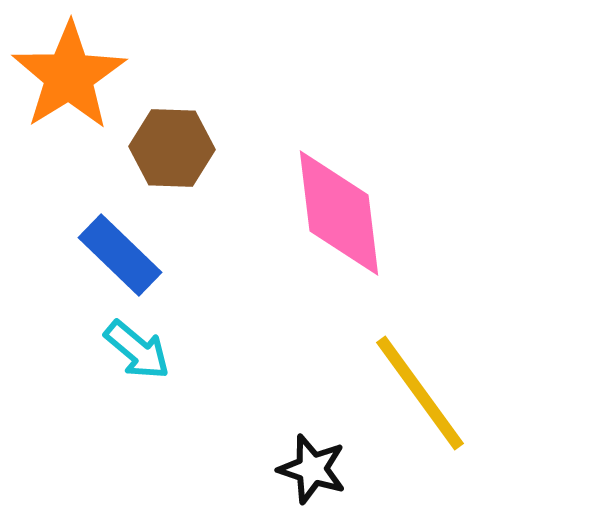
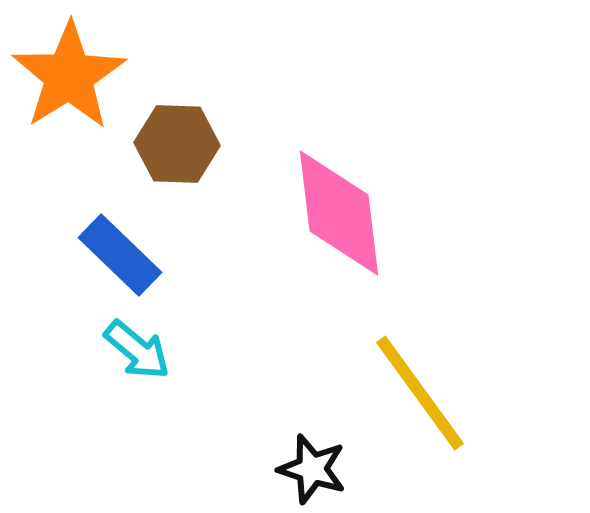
brown hexagon: moved 5 px right, 4 px up
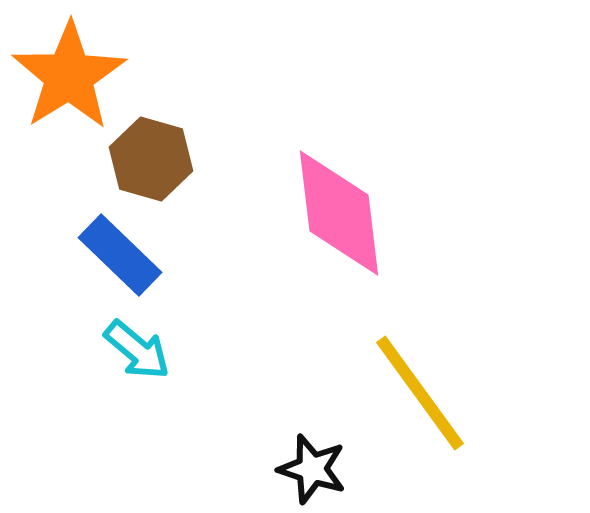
brown hexagon: moved 26 px left, 15 px down; rotated 14 degrees clockwise
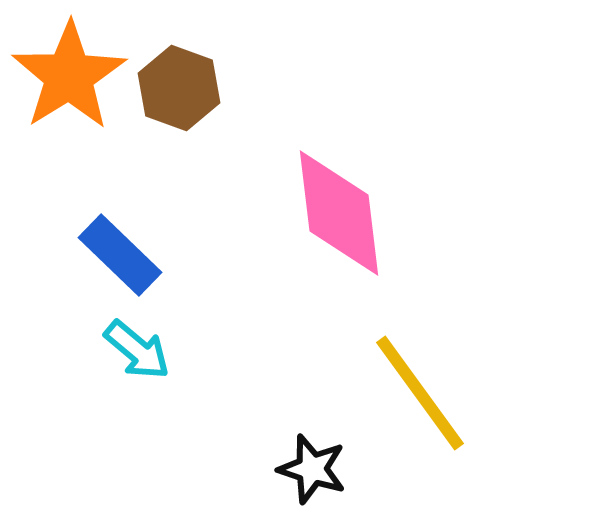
brown hexagon: moved 28 px right, 71 px up; rotated 4 degrees clockwise
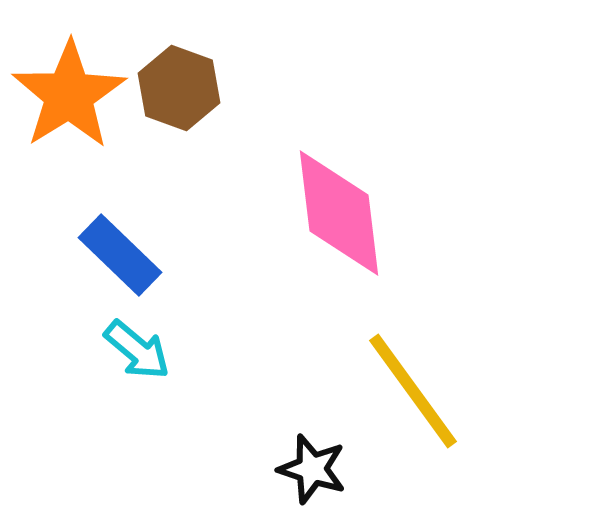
orange star: moved 19 px down
yellow line: moved 7 px left, 2 px up
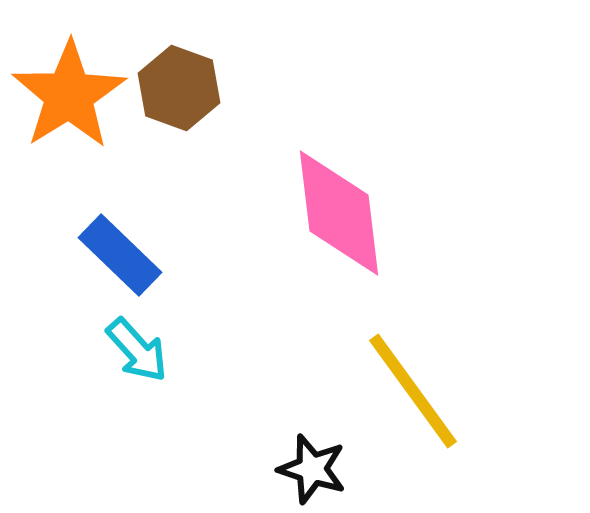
cyan arrow: rotated 8 degrees clockwise
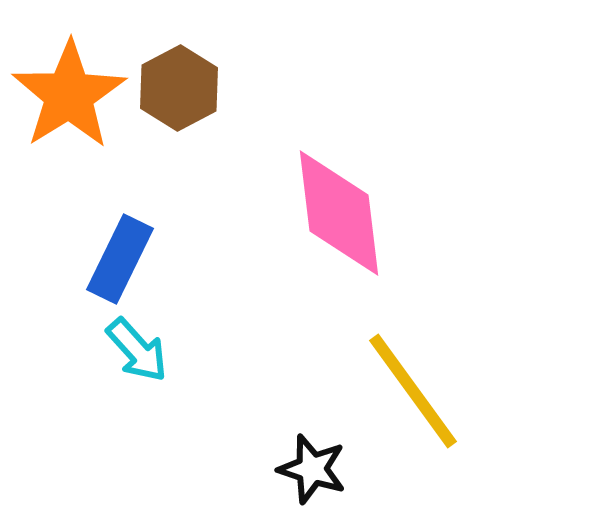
brown hexagon: rotated 12 degrees clockwise
blue rectangle: moved 4 px down; rotated 72 degrees clockwise
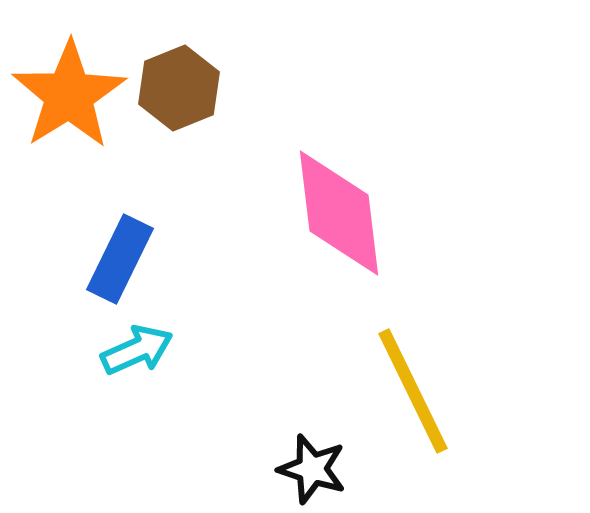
brown hexagon: rotated 6 degrees clockwise
cyan arrow: rotated 72 degrees counterclockwise
yellow line: rotated 10 degrees clockwise
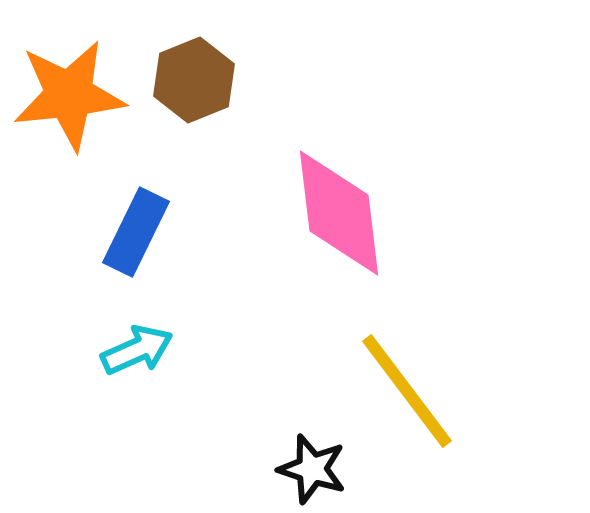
brown hexagon: moved 15 px right, 8 px up
orange star: rotated 26 degrees clockwise
blue rectangle: moved 16 px right, 27 px up
yellow line: moved 6 px left; rotated 11 degrees counterclockwise
